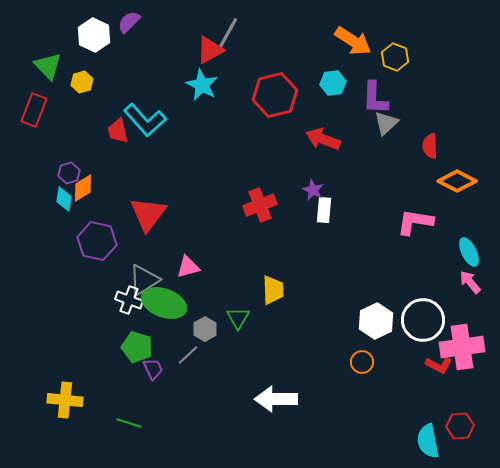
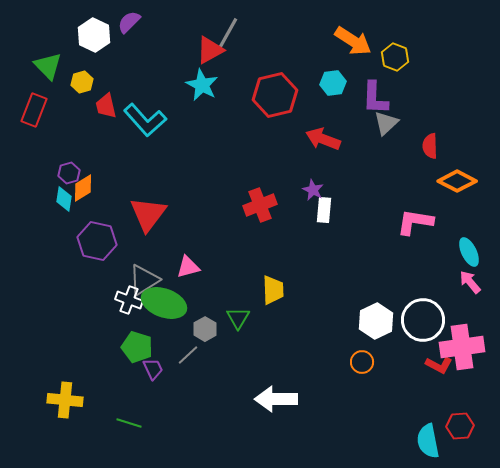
red trapezoid at (118, 131): moved 12 px left, 25 px up
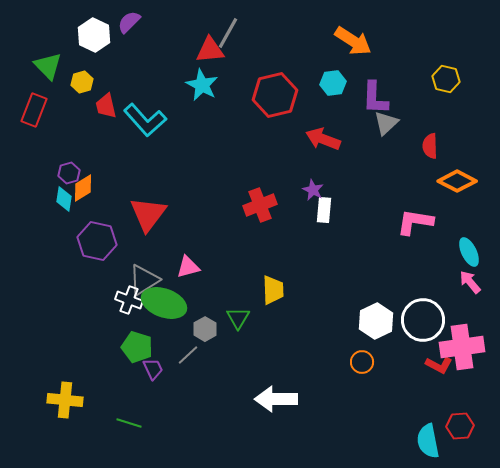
red triangle at (210, 50): rotated 24 degrees clockwise
yellow hexagon at (395, 57): moved 51 px right, 22 px down; rotated 8 degrees counterclockwise
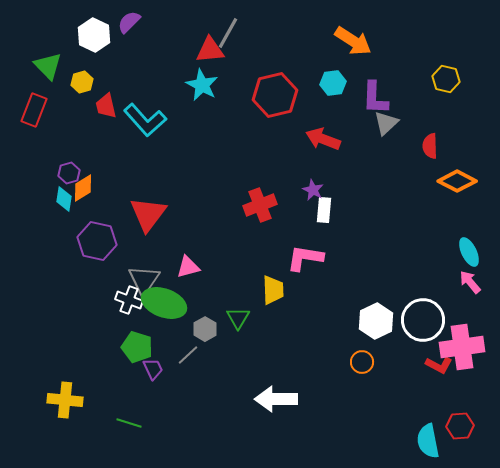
pink L-shape at (415, 222): moved 110 px left, 36 px down
gray triangle at (144, 280): rotated 24 degrees counterclockwise
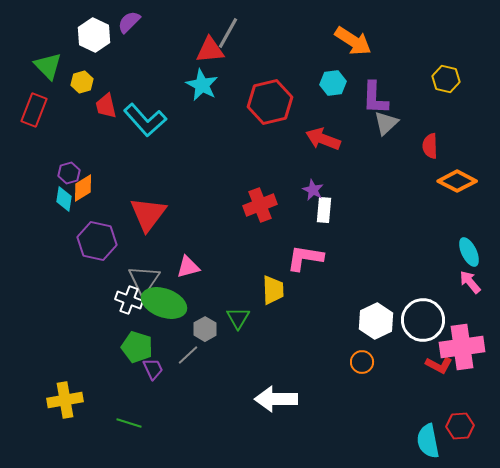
red hexagon at (275, 95): moved 5 px left, 7 px down
yellow cross at (65, 400): rotated 16 degrees counterclockwise
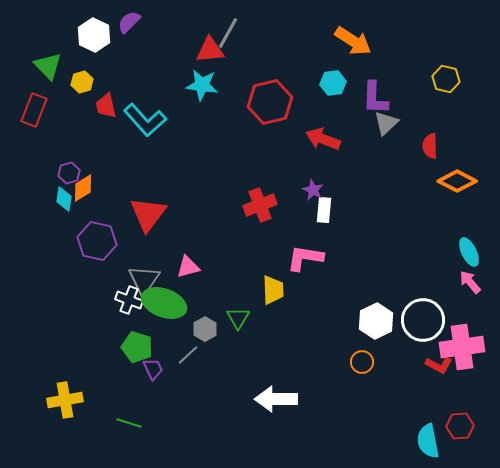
cyan star at (202, 85): rotated 20 degrees counterclockwise
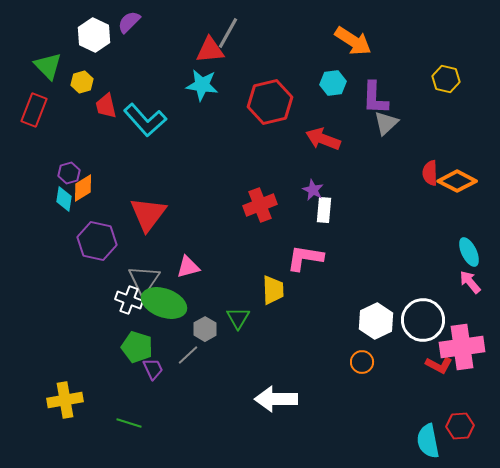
red semicircle at (430, 146): moved 27 px down
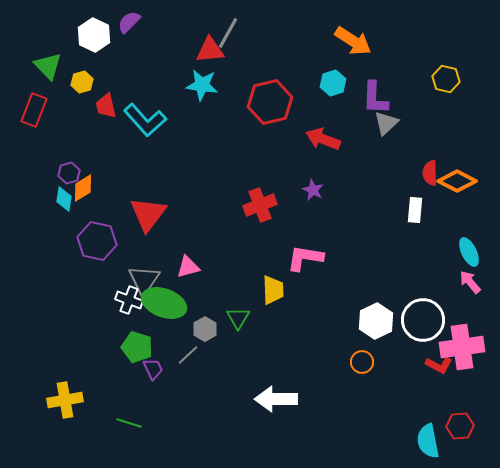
cyan hexagon at (333, 83): rotated 10 degrees counterclockwise
white rectangle at (324, 210): moved 91 px right
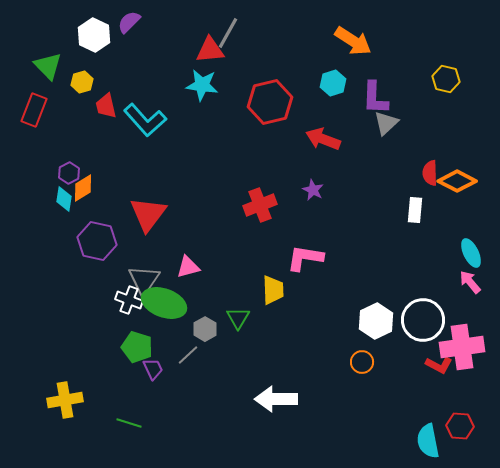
purple hexagon at (69, 173): rotated 10 degrees counterclockwise
cyan ellipse at (469, 252): moved 2 px right, 1 px down
red hexagon at (460, 426): rotated 8 degrees clockwise
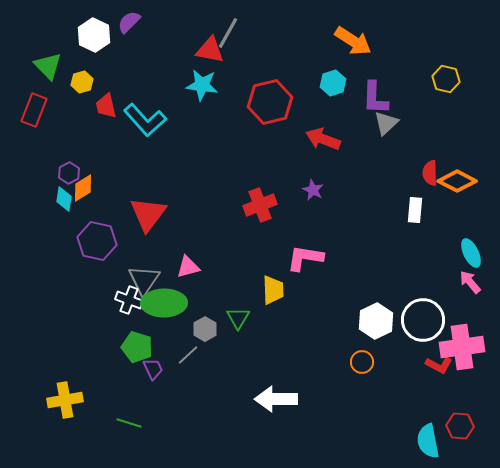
red triangle at (210, 50): rotated 16 degrees clockwise
green ellipse at (164, 303): rotated 21 degrees counterclockwise
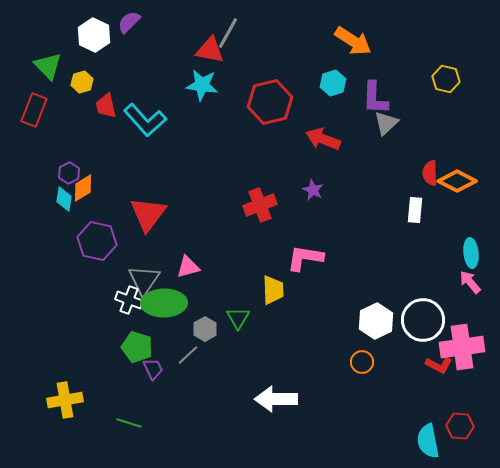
cyan ellipse at (471, 253): rotated 20 degrees clockwise
